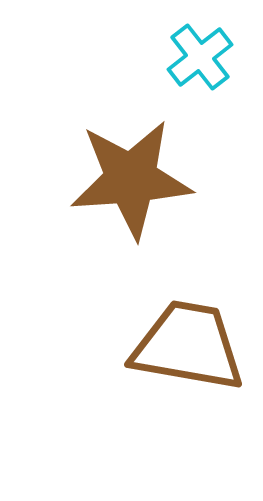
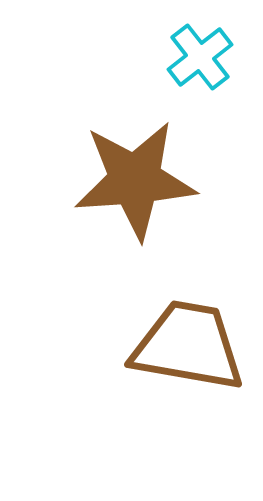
brown star: moved 4 px right, 1 px down
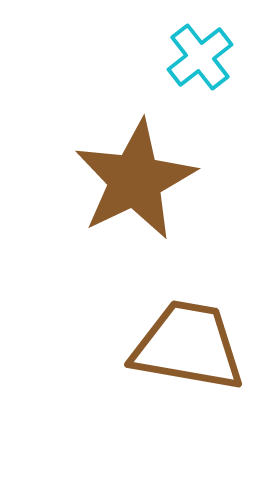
brown star: rotated 22 degrees counterclockwise
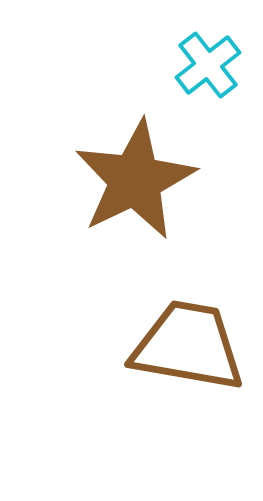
cyan cross: moved 8 px right, 8 px down
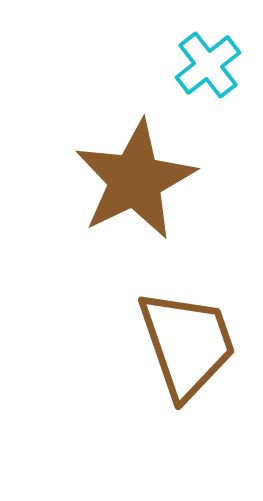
brown trapezoid: moved 1 px left, 2 px up; rotated 61 degrees clockwise
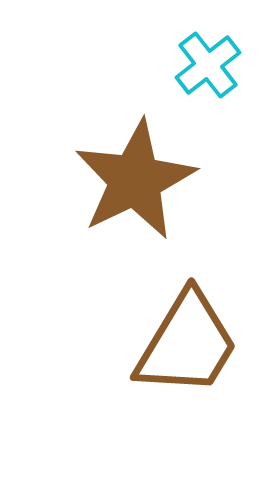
brown trapezoid: rotated 50 degrees clockwise
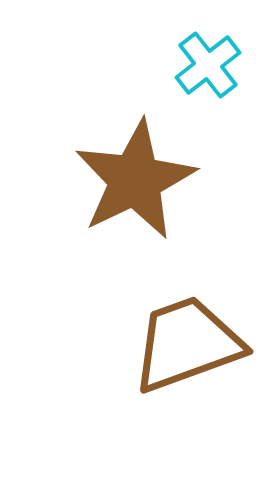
brown trapezoid: rotated 141 degrees counterclockwise
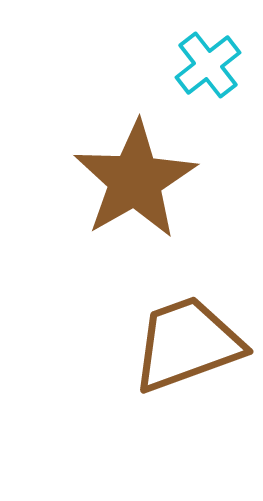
brown star: rotated 4 degrees counterclockwise
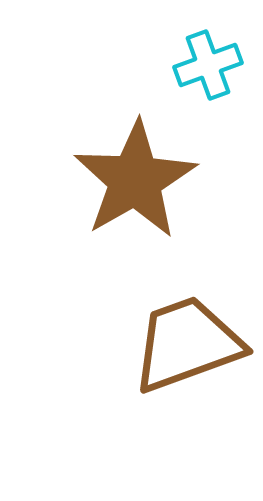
cyan cross: rotated 18 degrees clockwise
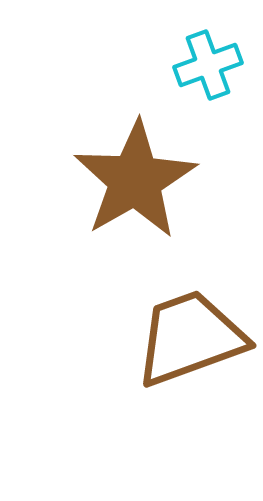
brown trapezoid: moved 3 px right, 6 px up
